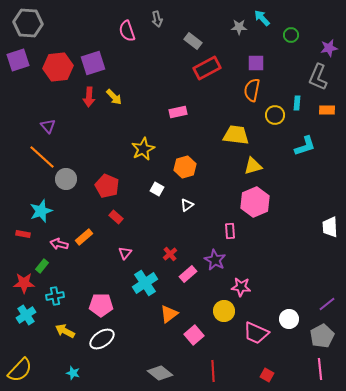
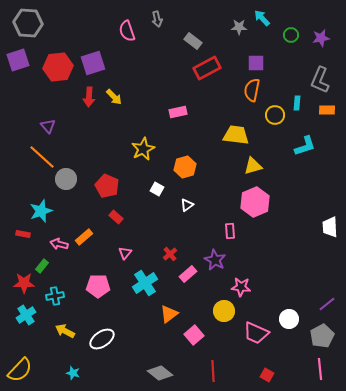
purple star at (329, 48): moved 8 px left, 10 px up
gray L-shape at (318, 77): moved 2 px right, 3 px down
pink pentagon at (101, 305): moved 3 px left, 19 px up
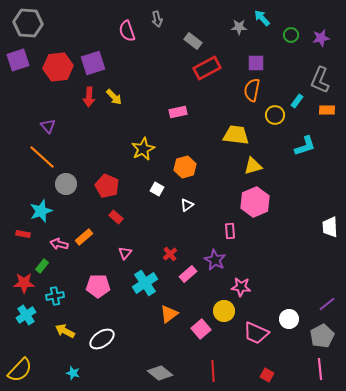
cyan rectangle at (297, 103): moved 2 px up; rotated 32 degrees clockwise
gray circle at (66, 179): moved 5 px down
pink square at (194, 335): moved 7 px right, 6 px up
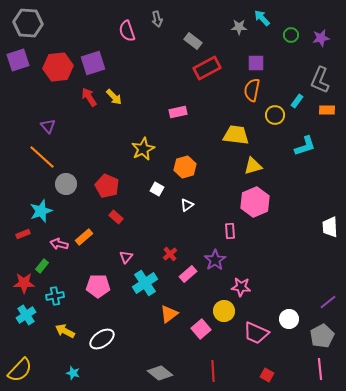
red arrow at (89, 97): rotated 144 degrees clockwise
red rectangle at (23, 234): rotated 32 degrees counterclockwise
pink triangle at (125, 253): moved 1 px right, 4 px down
purple star at (215, 260): rotated 10 degrees clockwise
purple line at (327, 304): moved 1 px right, 2 px up
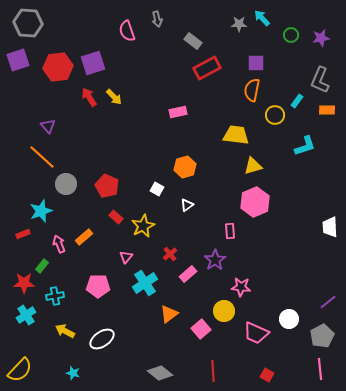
gray star at (239, 27): moved 3 px up
yellow star at (143, 149): moved 77 px down
pink arrow at (59, 244): rotated 54 degrees clockwise
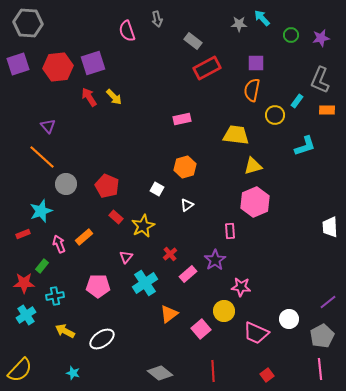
purple square at (18, 60): moved 4 px down
pink rectangle at (178, 112): moved 4 px right, 7 px down
red square at (267, 375): rotated 24 degrees clockwise
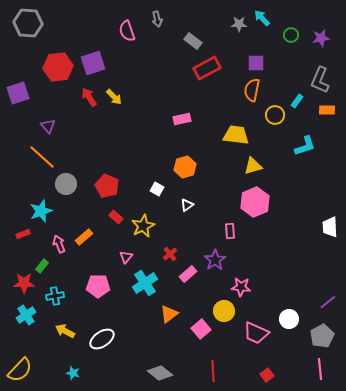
purple square at (18, 64): moved 29 px down
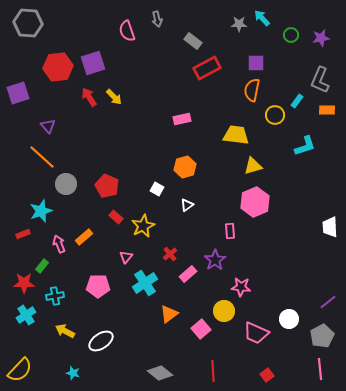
white ellipse at (102, 339): moved 1 px left, 2 px down
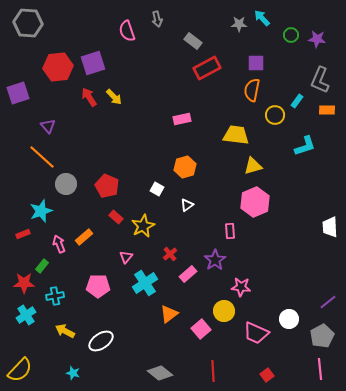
purple star at (321, 38): moved 4 px left, 1 px down; rotated 18 degrees clockwise
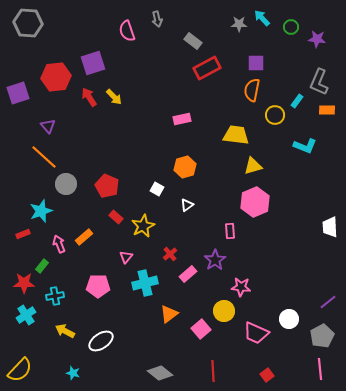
green circle at (291, 35): moved 8 px up
red hexagon at (58, 67): moved 2 px left, 10 px down
gray L-shape at (320, 80): moved 1 px left, 2 px down
cyan L-shape at (305, 146): rotated 40 degrees clockwise
orange line at (42, 157): moved 2 px right
cyan cross at (145, 283): rotated 20 degrees clockwise
